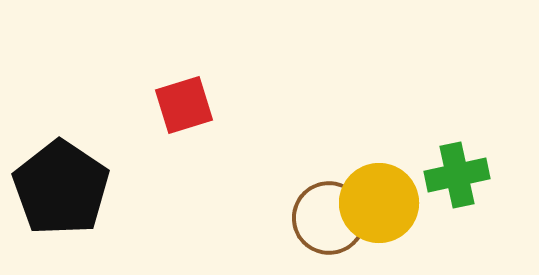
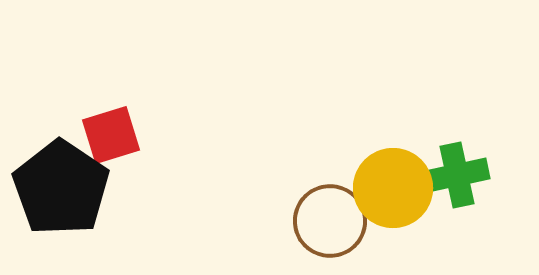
red square: moved 73 px left, 30 px down
yellow circle: moved 14 px right, 15 px up
brown circle: moved 1 px right, 3 px down
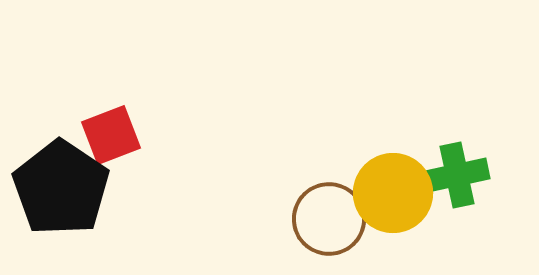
red square: rotated 4 degrees counterclockwise
yellow circle: moved 5 px down
brown circle: moved 1 px left, 2 px up
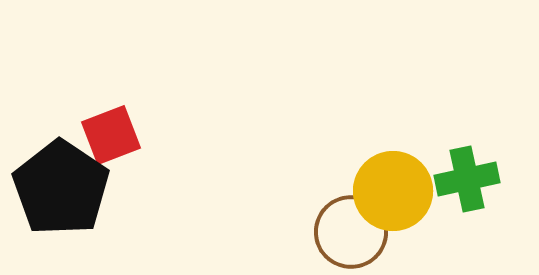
green cross: moved 10 px right, 4 px down
yellow circle: moved 2 px up
brown circle: moved 22 px right, 13 px down
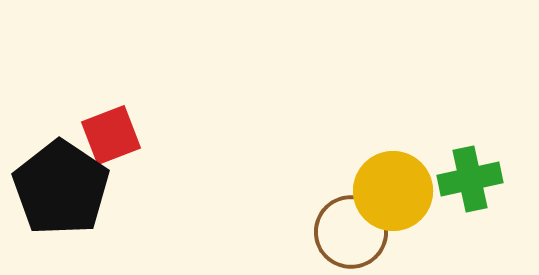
green cross: moved 3 px right
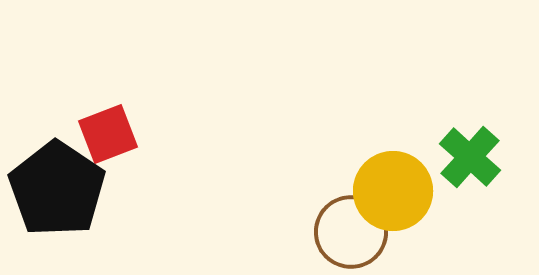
red square: moved 3 px left, 1 px up
green cross: moved 22 px up; rotated 36 degrees counterclockwise
black pentagon: moved 4 px left, 1 px down
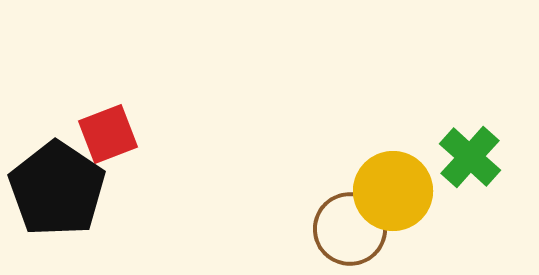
brown circle: moved 1 px left, 3 px up
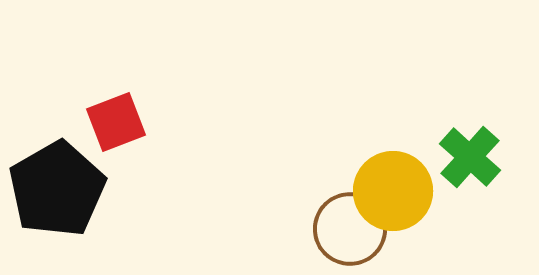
red square: moved 8 px right, 12 px up
black pentagon: rotated 8 degrees clockwise
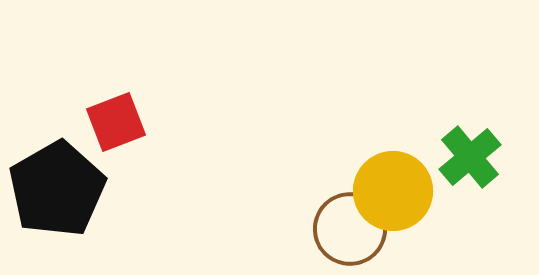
green cross: rotated 8 degrees clockwise
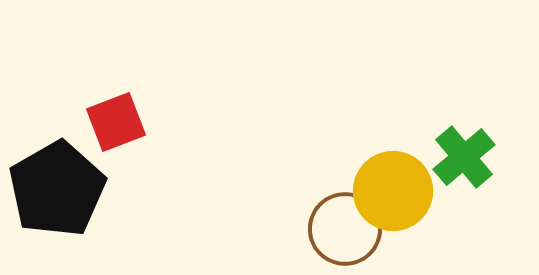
green cross: moved 6 px left
brown circle: moved 5 px left
